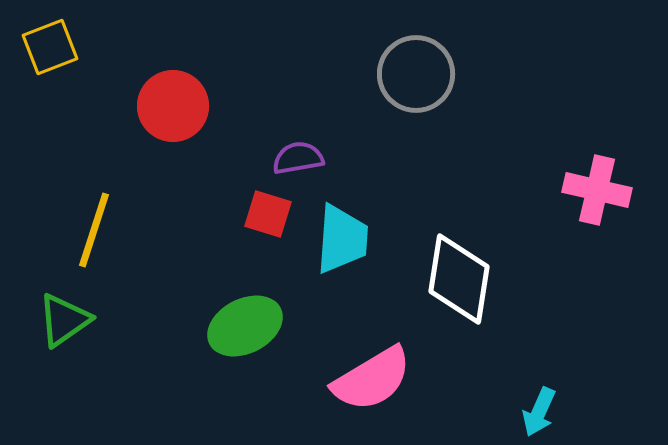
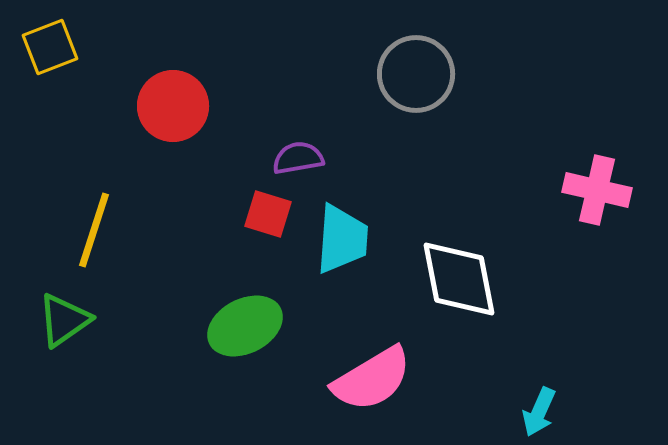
white diamond: rotated 20 degrees counterclockwise
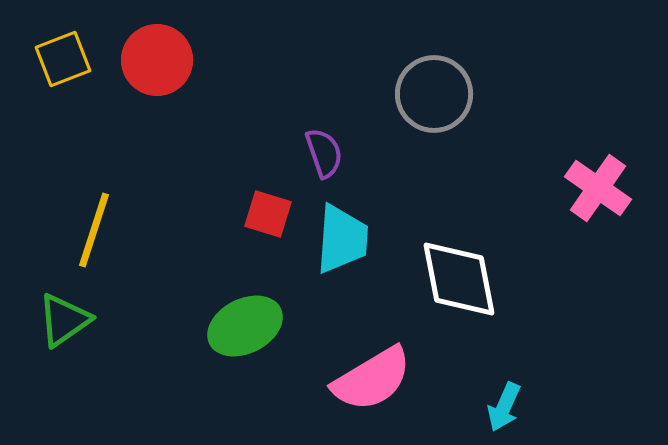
yellow square: moved 13 px right, 12 px down
gray circle: moved 18 px right, 20 px down
red circle: moved 16 px left, 46 px up
purple semicircle: moved 26 px right, 5 px up; rotated 81 degrees clockwise
pink cross: moved 1 px right, 2 px up; rotated 22 degrees clockwise
cyan arrow: moved 35 px left, 5 px up
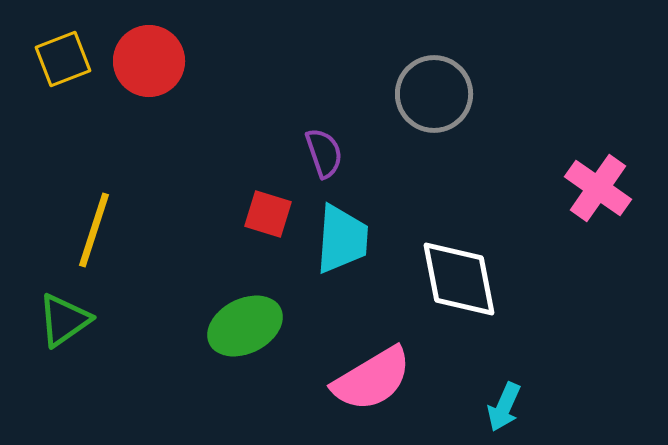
red circle: moved 8 px left, 1 px down
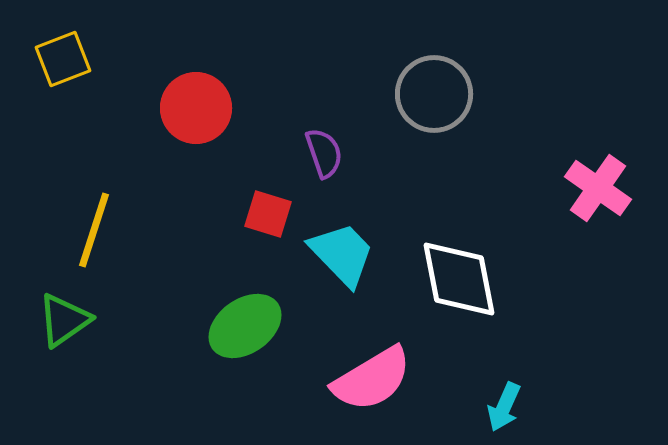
red circle: moved 47 px right, 47 px down
cyan trapezoid: moved 15 px down; rotated 48 degrees counterclockwise
green ellipse: rotated 8 degrees counterclockwise
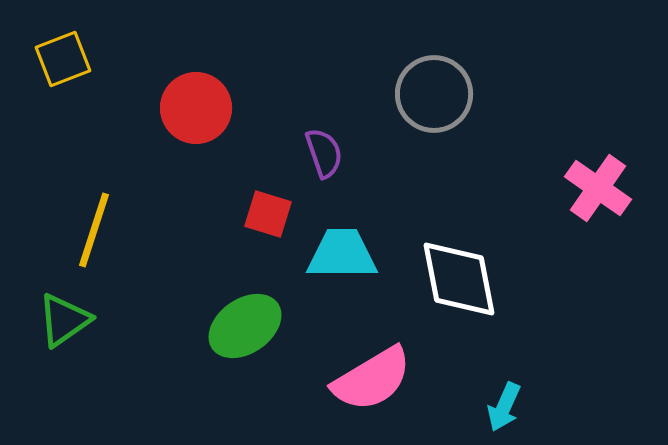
cyan trapezoid: rotated 46 degrees counterclockwise
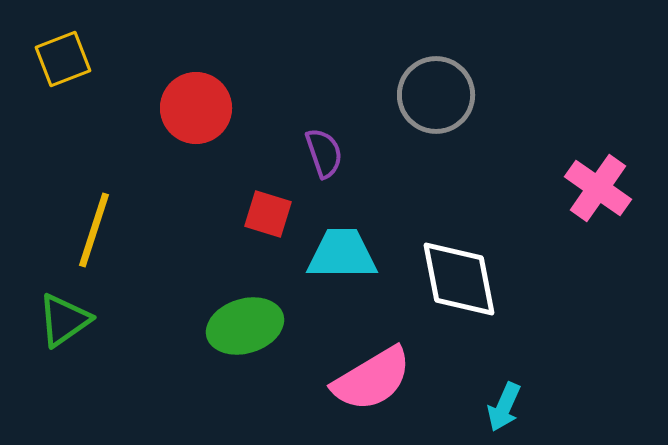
gray circle: moved 2 px right, 1 px down
green ellipse: rotated 18 degrees clockwise
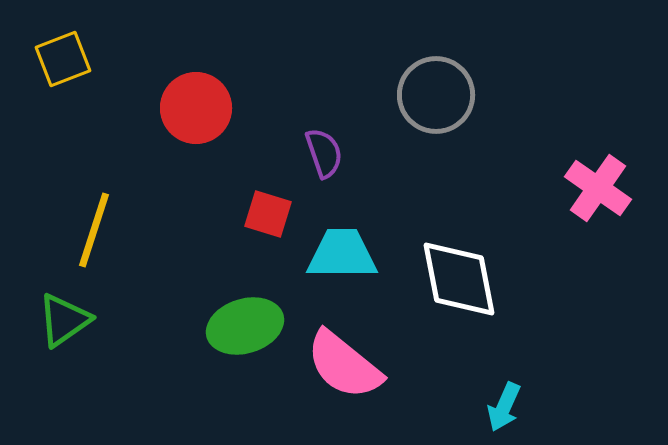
pink semicircle: moved 28 px left, 14 px up; rotated 70 degrees clockwise
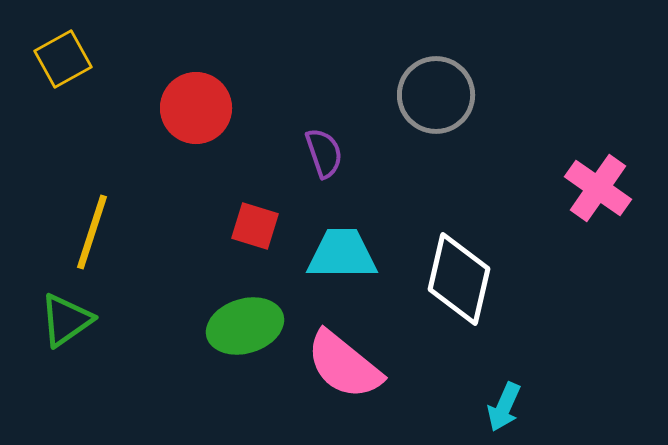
yellow square: rotated 8 degrees counterclockwise
red square: moved 13 px left, 12 px down
yellow line: moved 2 px left, 2 px down
white diamond: rotated 24 degrees clockwise
green triangle: moved 2 px right
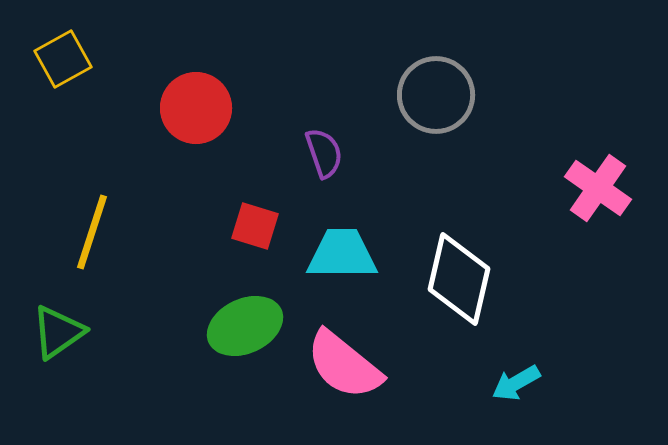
green triangle: moved 8 px left, 12 px down
green ellipse: rotated 8 degrees counterclockwise
cyan arrow: moved 12 px right, 24 px up; rotated 36 degrees clockwise
